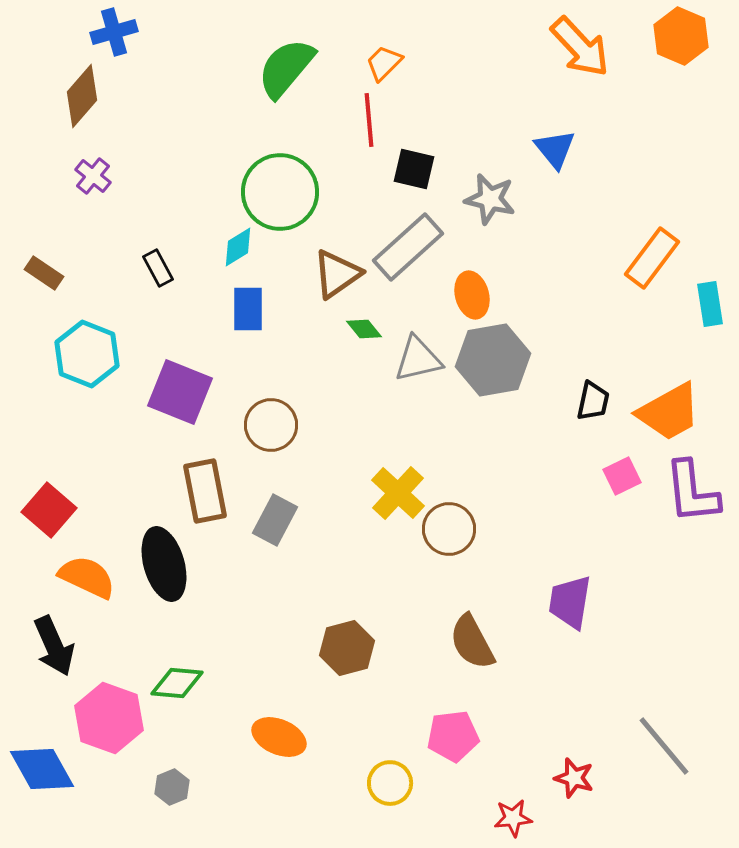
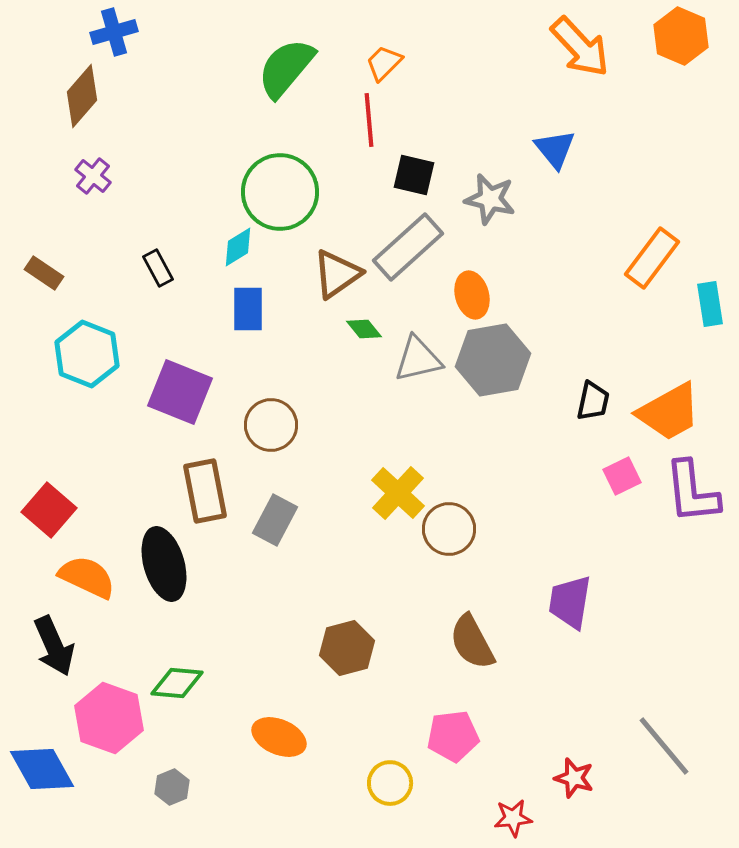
black square at (414, 169): moved 6 px down
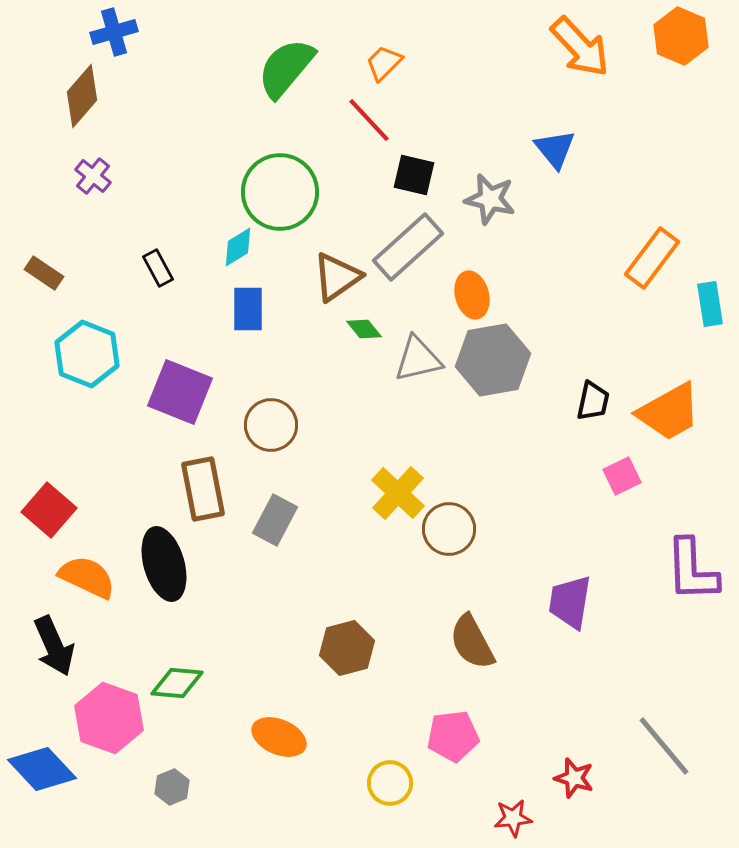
red line at (369, 120): rotated 38 degrees counterclockwise
brown triangle at (337, 274): moved 3 px down
brown rectangle at (205, 491): moved 2 px left, 2 px up
purple L-shape at (692, 492): moved 78 px down; rotated 4 degrees clockwise
blue diamond at (42, 769): rotated 14 degrees counterclockwise
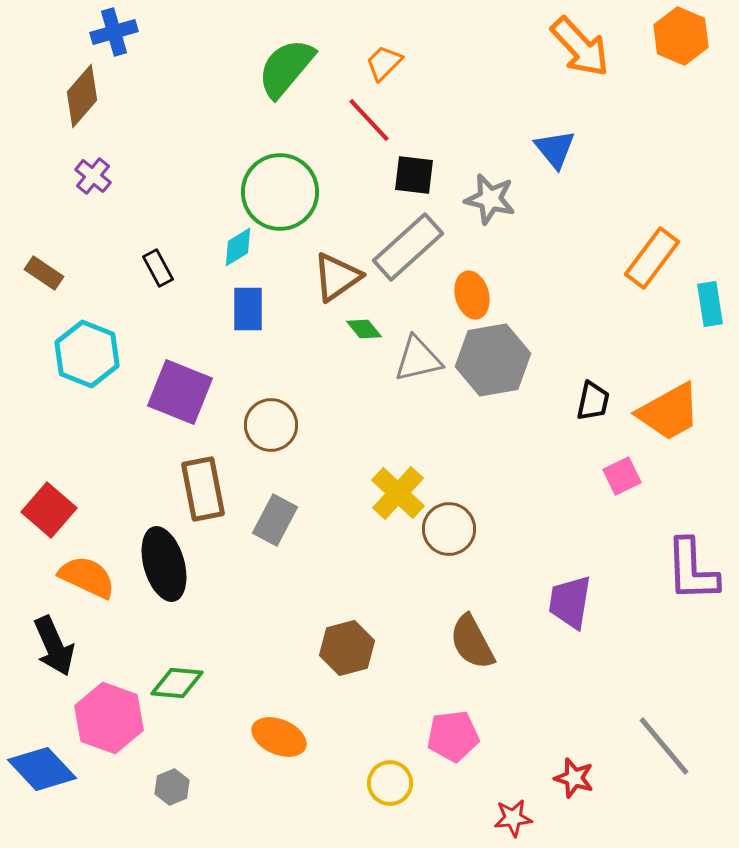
black square at (414, 175): rotated 6 degrees counterclockwise
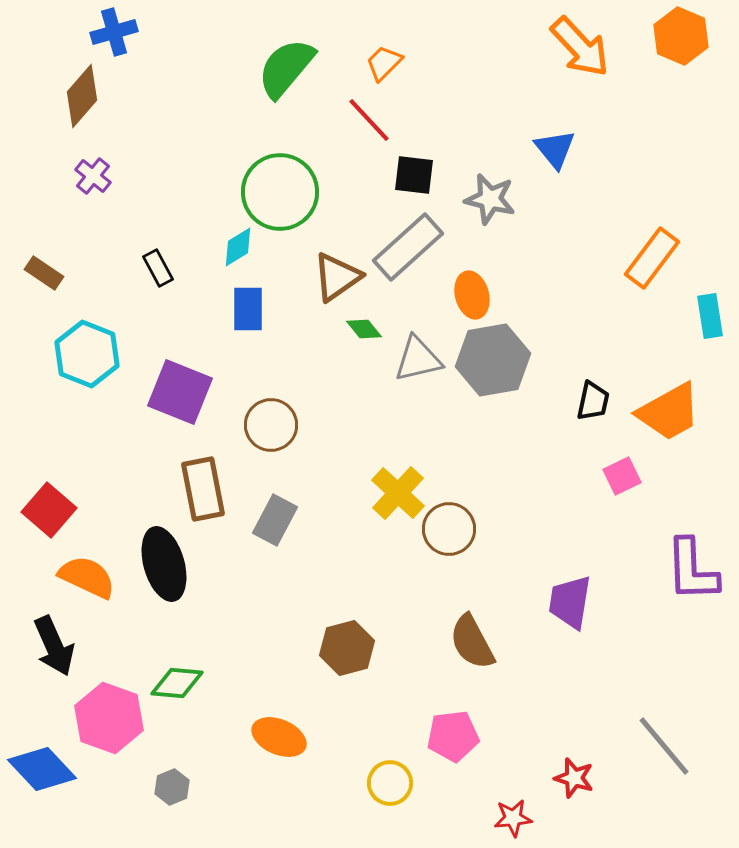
cyan rectangle at (710, 304): moved 12 px down
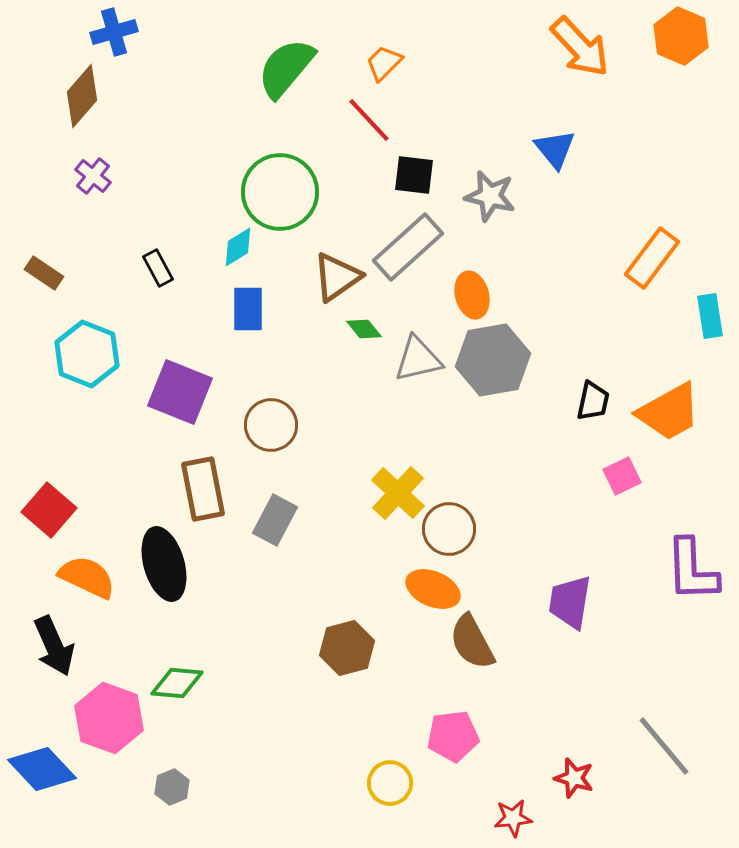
gray star at (490, 199): moved 3 px up
orange ellipse at (279, 737): moved 154 px right, 148 px up
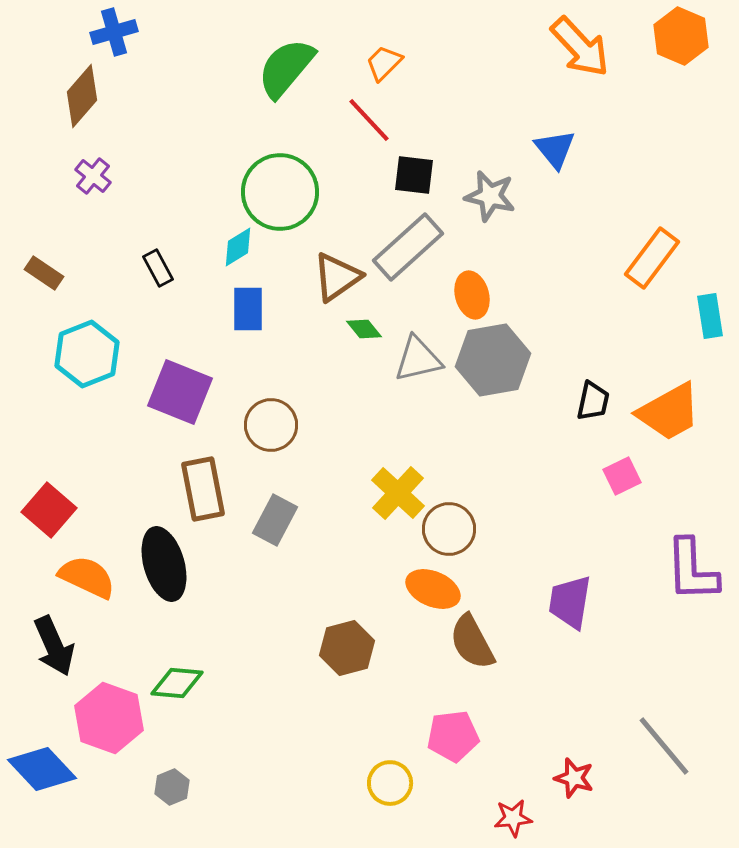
cyan hexagon at (87, 354): rotated 16 degrees clockwise
